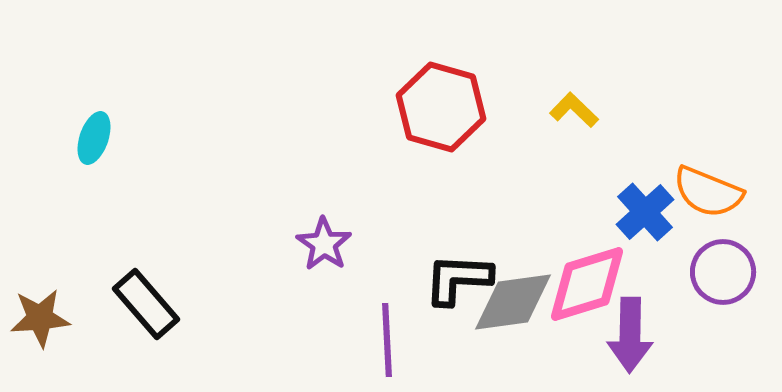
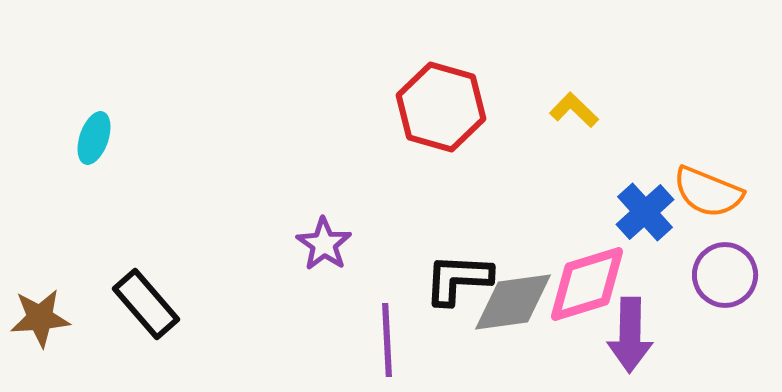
purple circle: moved 2 px right, 3 px down
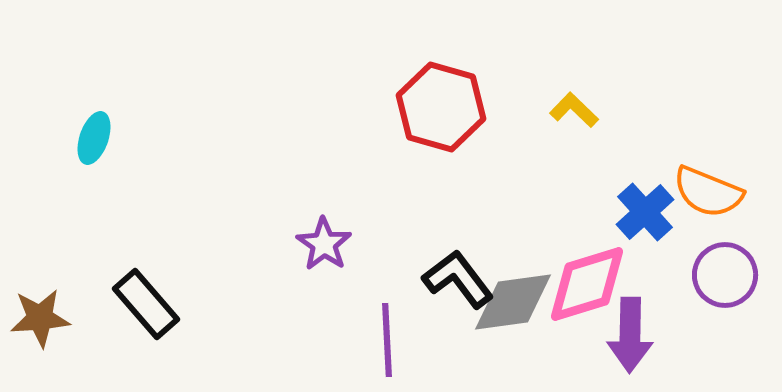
black L-shape: rotated 50 degrees clockwise
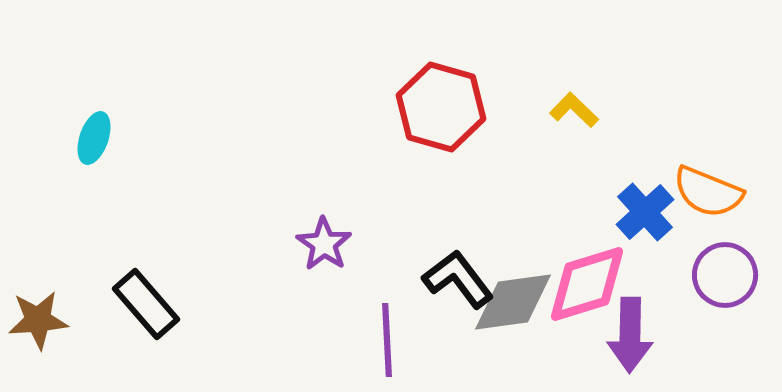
brown star: moved 2 px left, 2 px down
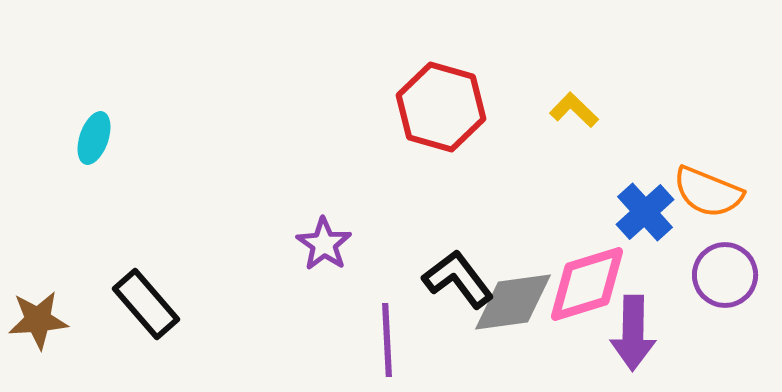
purple arrow: moved 3 px right, 2 px up
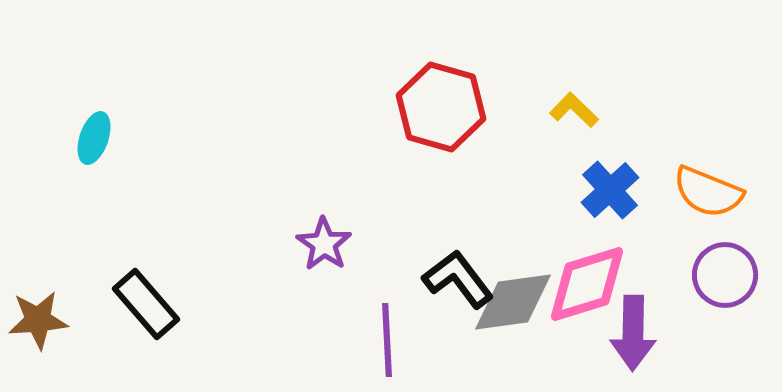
blue cross: moved 35 px left, 22 px up
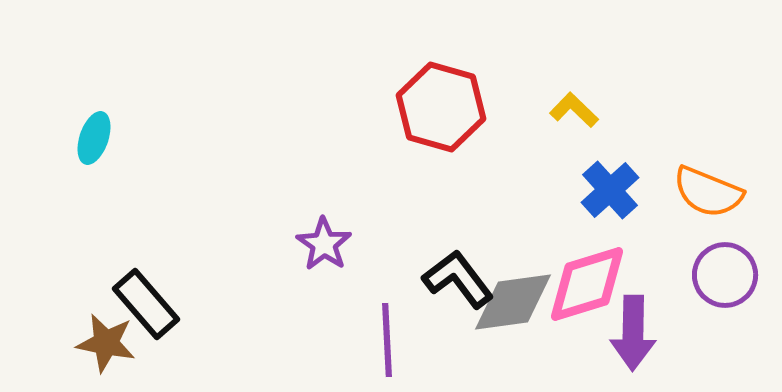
brown star: moved 68 px right, 23 px down; rotated 16 degrees clockwise
